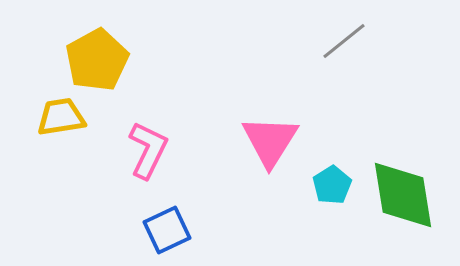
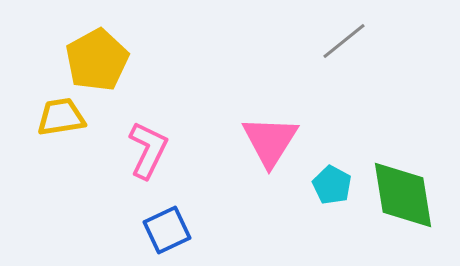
cyan pentagon: rotated 12 degrees counterclockwise
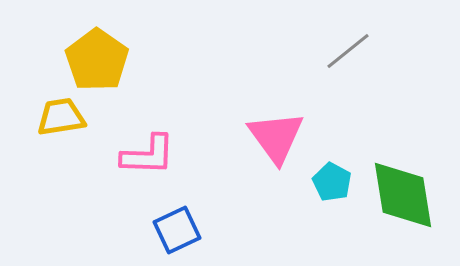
gray line: moved 4 px right, 10 px down
yellow pentagon: rotated 8 degrees counterclockwise
pink triangle: moved 6 px right, 4 px up; rotated 8 degrees counterclockwise
pink L-shape: moved 5 px down; rotated 66 degrees clockwise
cyan pentagon: moved 3 px up
blue square: moved 10 px right
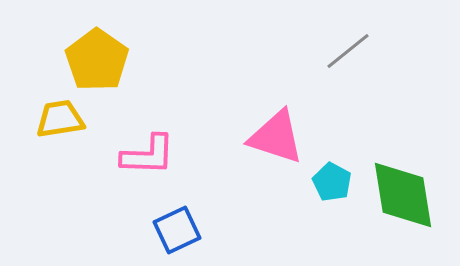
yellow trapezoid: moved 1 px left, 2 px down
pink triangle: rotated 36 degrees counterclockwise
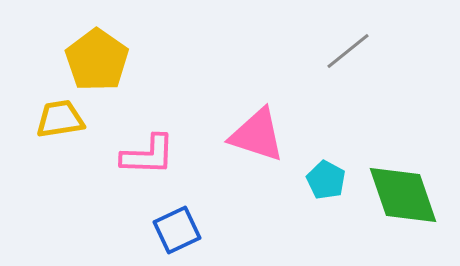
pink triangle: moved 19 px left, 2 px up
cyan pentagon: moved 6 px left, 2 px up
green diamond: rotated 10 degrees counterclockwise
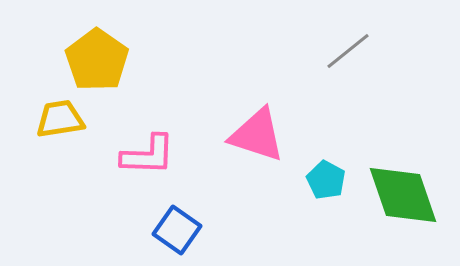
blue square: rotated 30 degrees counterclockwise
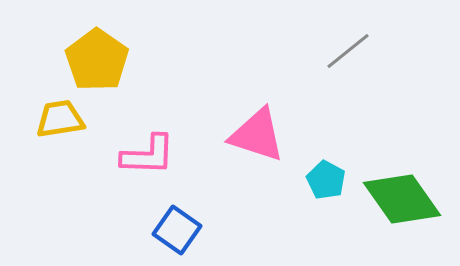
green diamond: moved 1 px left, 4 px down; rotated 16 degrees counterclockwise
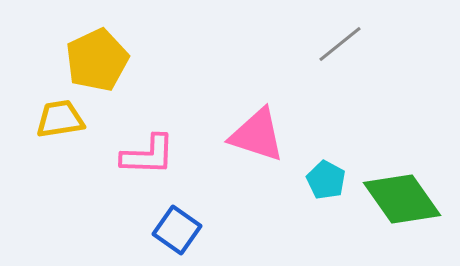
gray line: moved 8 px left, 7 px up
yellow pentagon: rotated 12 degrees clockwise
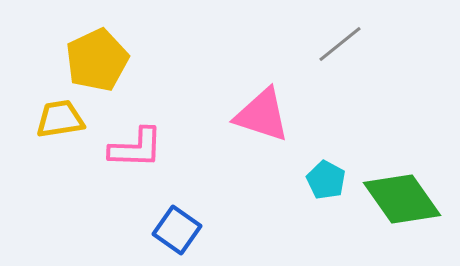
pink triangle: moved 5 px right, 20 px up
pink L-shape: moved 12 px left, 7 px up
